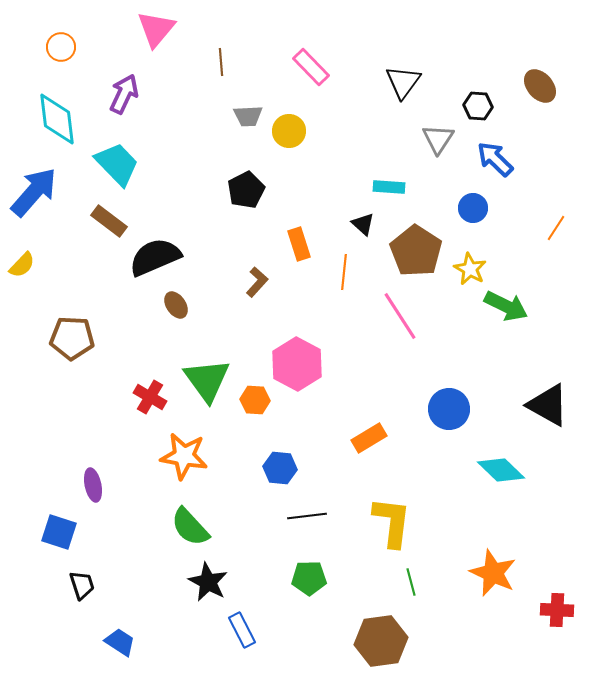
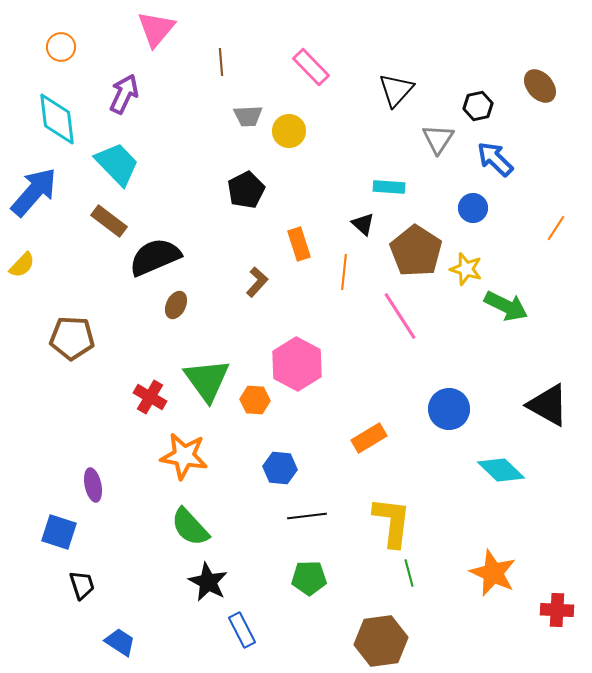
black triangle at (403, 82): moved 7 px left, 8 px down; rotated 6 degrees clockwise
black hexagon at (478, 106): rotated 16 degrees counterclockwise
yellow star at (470, 269): moved 4 px left; rotated 12 degrees counterclockwise
brown ellipse at (176, 305): rotated 60 degrees clockwise
green line at (411, 582): moved 2 px left, 9 px up
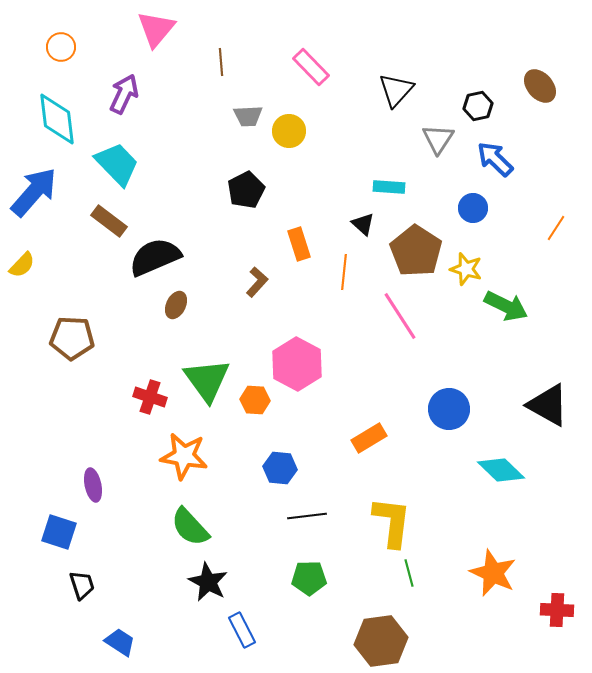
red cross at (150, 397): rotated 12 degrees counterclockwise
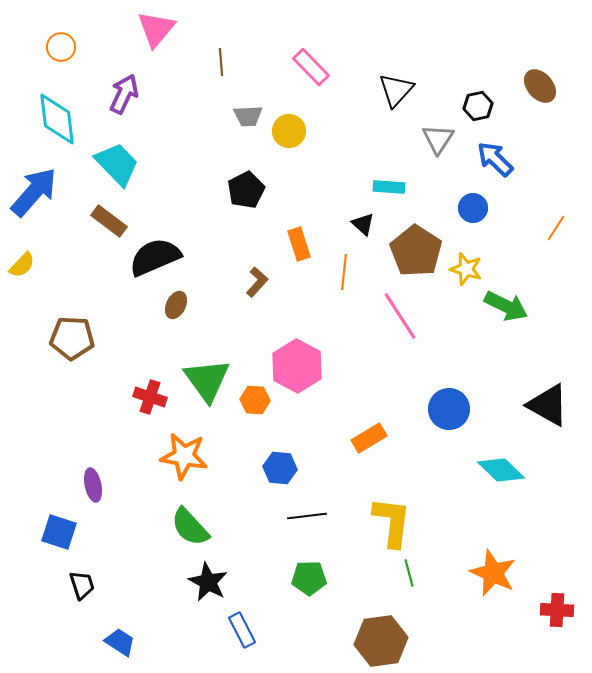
pink hexagon at (297, 364): moved 2 px down
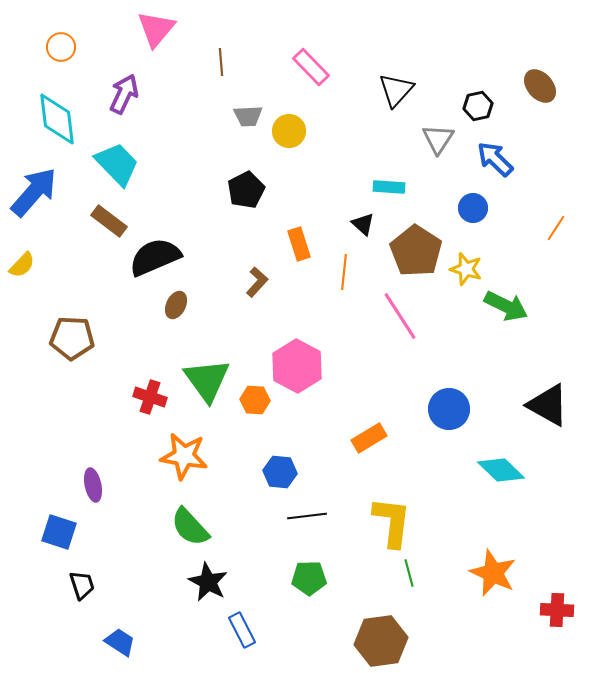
blue hexagon at (280, 468): moved 4 px down
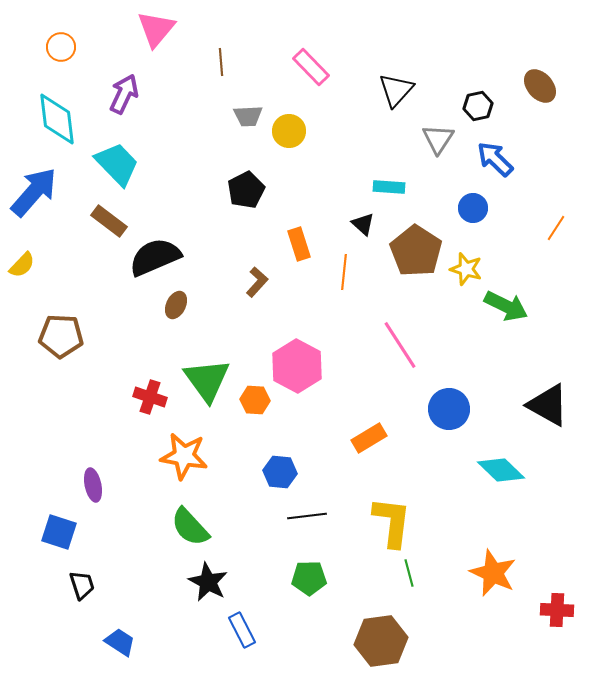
pink line at (400, 316): moved 29 px down
brown pentagon at (72, 338): moved 11 px left, 2 px up
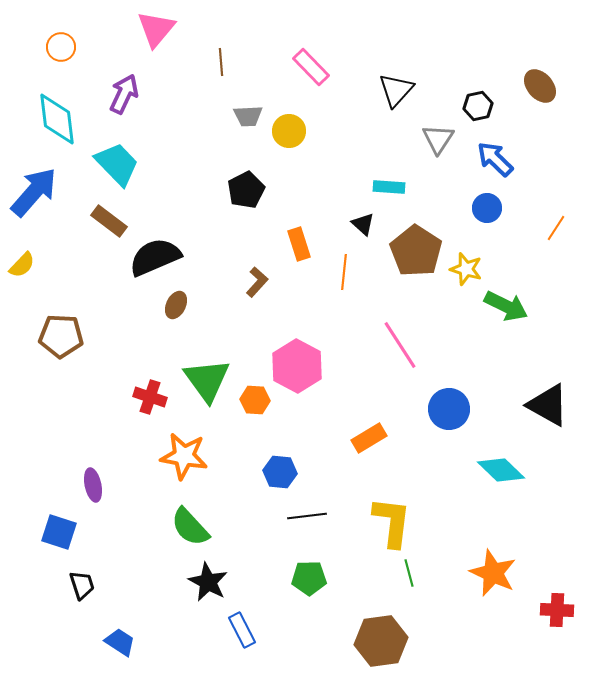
blue circle at (473, 208): moved 14 px right
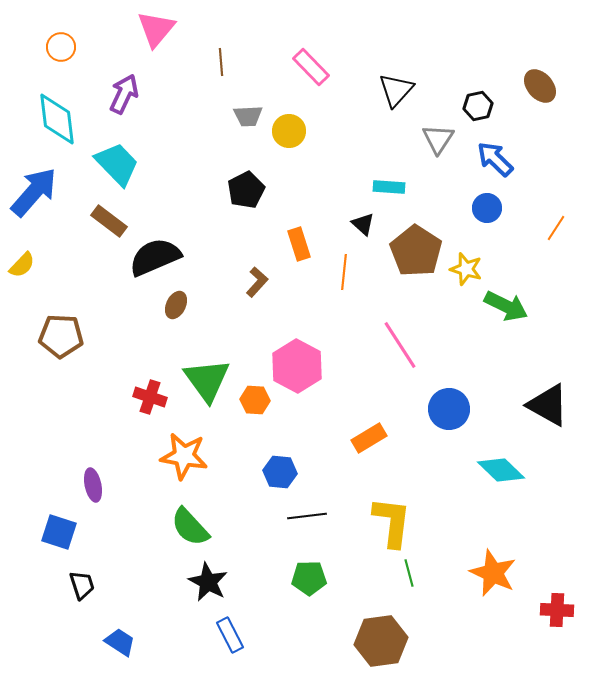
blue rectangle at (242, 630): moved 12 px left, 5 px down
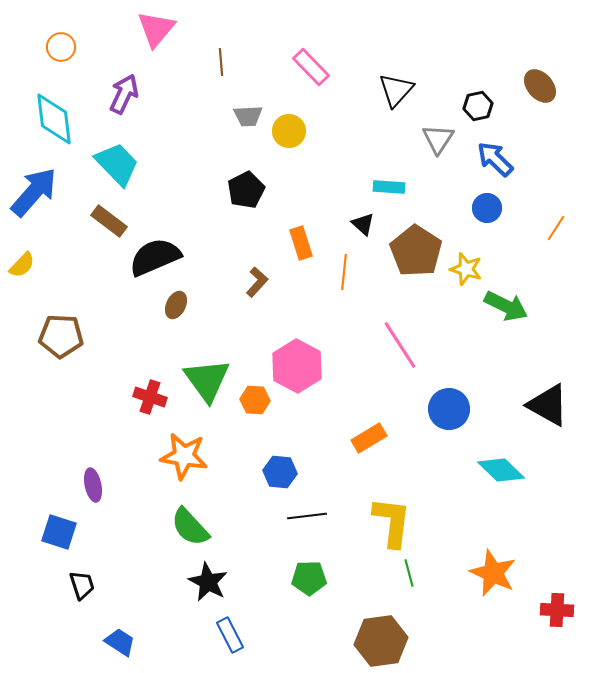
cyan diamond at (57, 119): moved 3 px left
orange rectangle at (299, 244): moved 2 px right, 1 px up
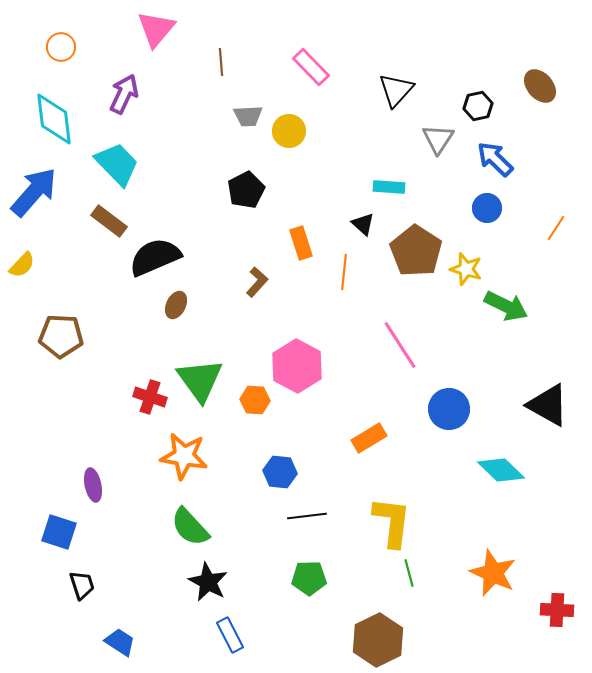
green triangle at (207, 380): moved 7 px left
brown hexagon at (381, 641): moved 3 px left, 1 px up; rotated 18 degrees counterclockwise
